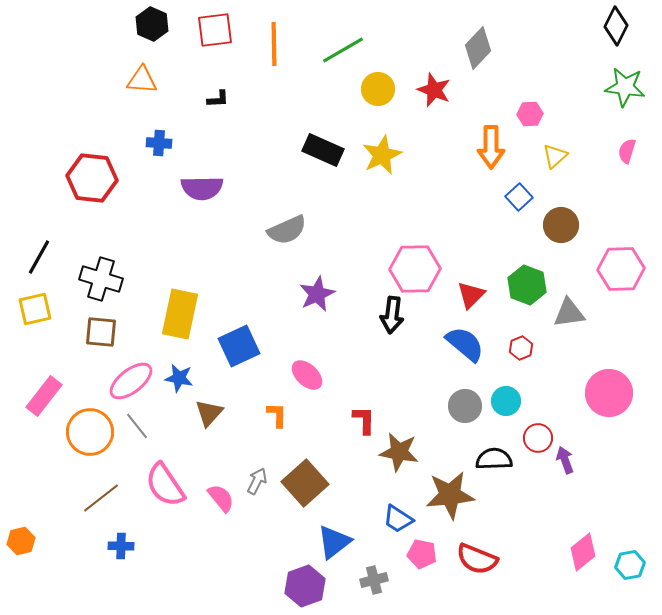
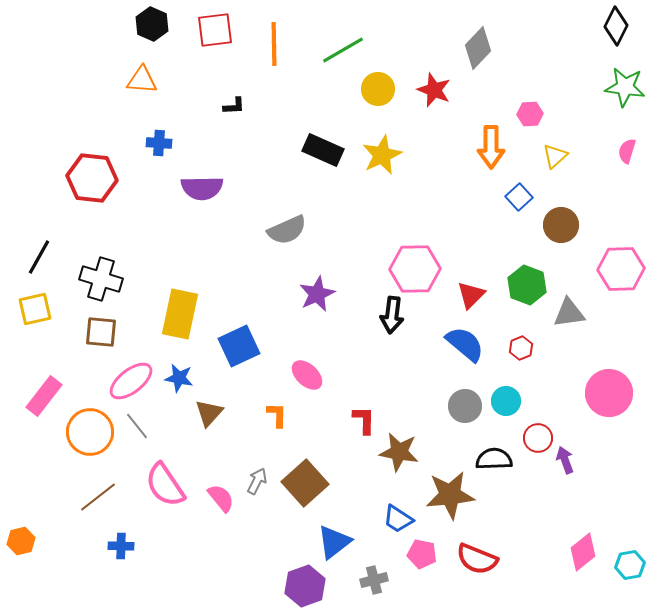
black L-shape at (218, 99): moved 16 px right, 7 px down
brown line at (101, 498): moved 3 px left, 1 px up
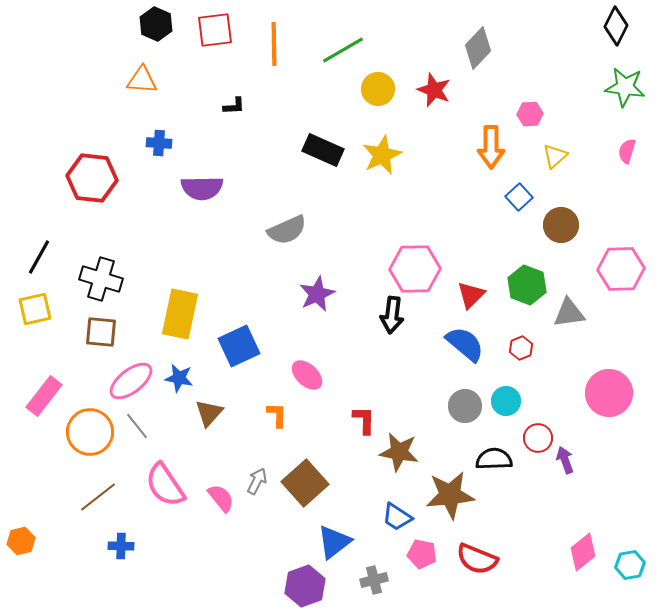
black hexagon at (152, 24): moved 4 px right
blue trapezoid at (398, 519): moved 1 px left, 2 px up
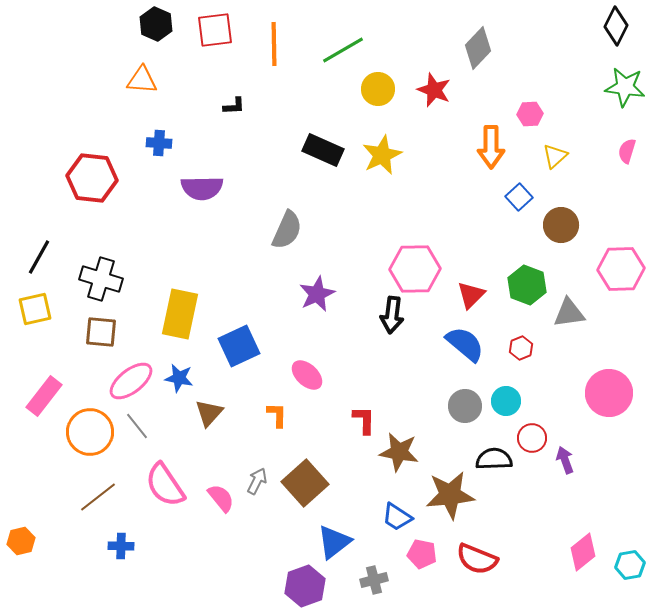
gray semicircle at (287, 230): rotated 42 degrees counterclockwise
red circle at (538, 438): moved 6 px left
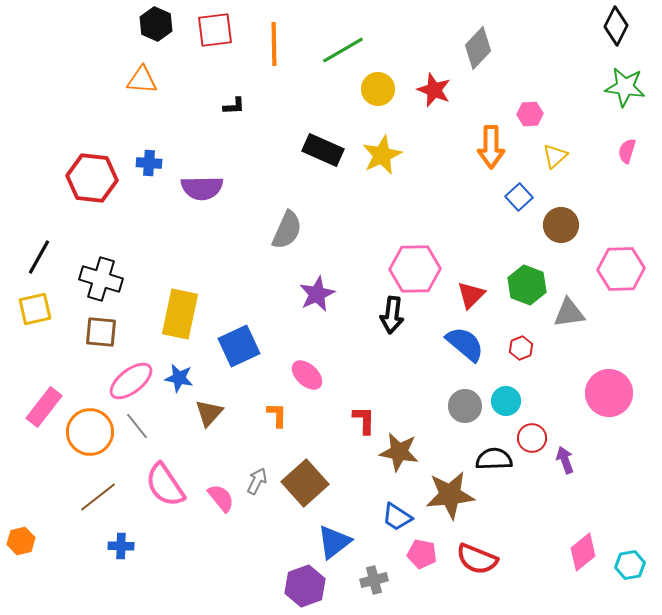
blue cross at (159, 143): moved 10 px left, 20 px down
pink rectangle at (44, 396): moved 11 px down
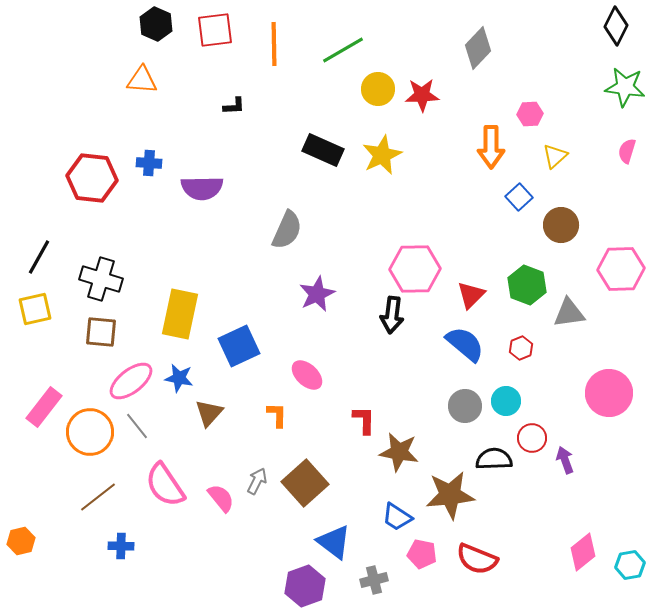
red star at (434, 90): moved 12 px left, 5 px down; rotated 24 degrees counterclockwise
blue triangle at (334, 542): rotated 45 degrees counterclockwise
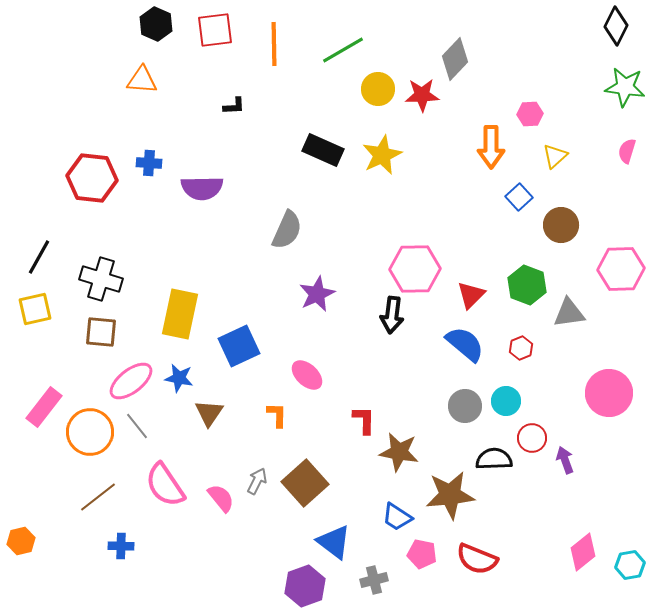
gray diamond at (478, 48): moved 23 px left, 11 px down
brown triangle at (209, 413): rotated 8 degrees counterclockwise
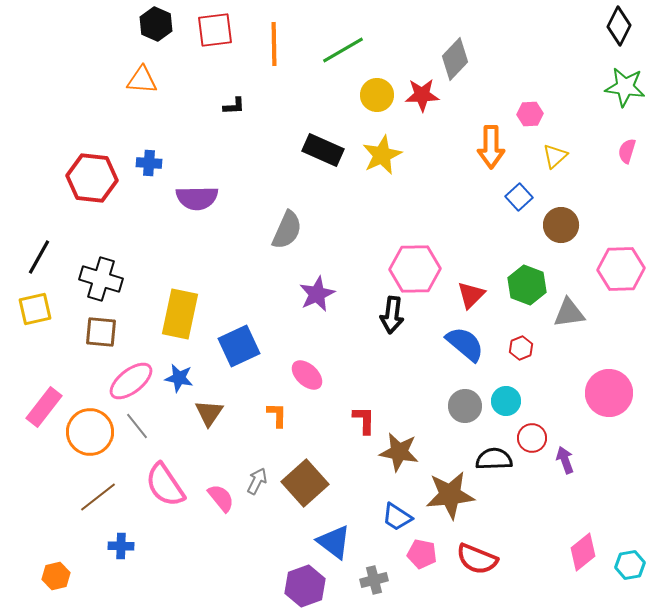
black diamond at (616, 26): moved 3 px right
yellow circle at (378, 89): moved 1 px left, 6 px down
purple semicircle at (202, 188): moved 5 px left, 10 px down
orange hexagon at (21, 541): moved 35 px right, 35 px down
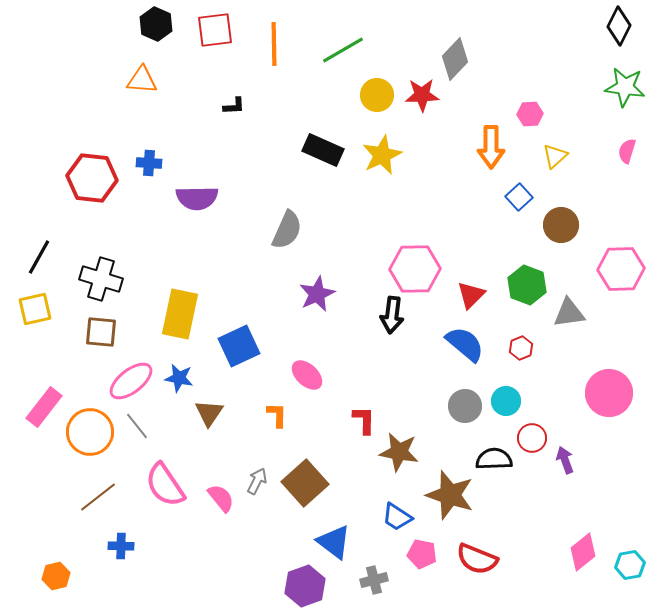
brown star at (450, 495): rotated 24 degrees clockwise
